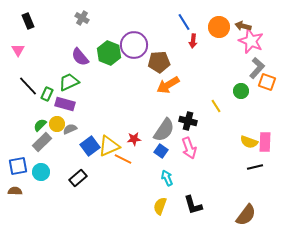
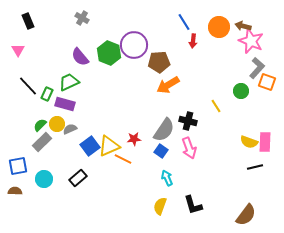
cyan circle at (41, 172): moved 3 px right, 7 px down
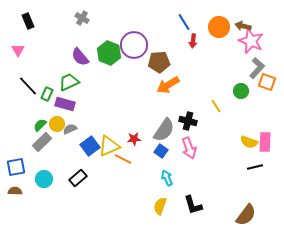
blue square at (18, 166): moved 2 px left, 1 px down
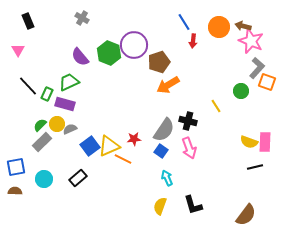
brown pentagon at (159, 62): rotated 15 degrees counterclockwise
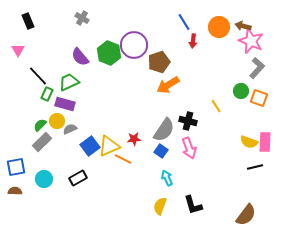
orange square at (267, 82): moved 8 px left, 16 px down
black line at (28, 86): moved 10 px right, 10 px up
yellow circle at (57, 124): moved 3 px up
black rectangle at (78, 178): rotated 12 degrees clockwise
